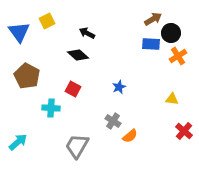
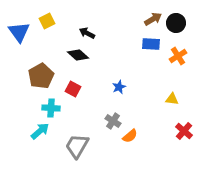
black circle: moved 5 px right, 10 px up
brown pentagon: moved 14 px right; rotated 15 degrees clockwise
cyan arrow: moved 22 px right, 11 px up
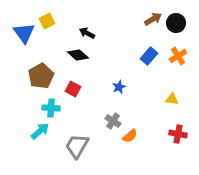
blue triangle: moved 5 px right, 1 px down
blue rectangle: moved 2 px left, 12 px down; rotated 54 degrees counterclockwise
red cross: moved 6 px left, 3 px down; rotated 30 degrees counterclockwise
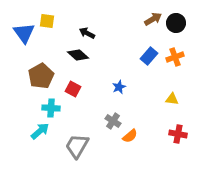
yellow square: rotated 35 degrees clockwise
orange cross: moved 3 px left, 1 px down; rotated 12 degrees clockwise
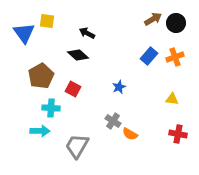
cyan arrow: rotated 42 degrees clockwise
orange semicircle: moved 2 px up; rotated 70 degrees clockwise
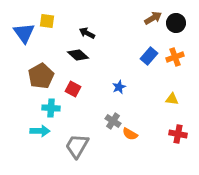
brown arrow: moved 1 px up
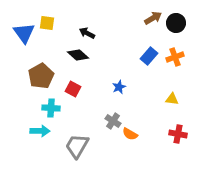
yellow square: moved 2 px down
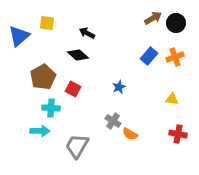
blue triangle: moved 5 px left, 3 px down; rotated 25 degrees clockwise
brown pentagon: moved 2 px right, 1 px down
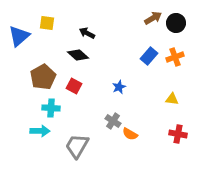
red square: moved 1 px right, 3 px up
